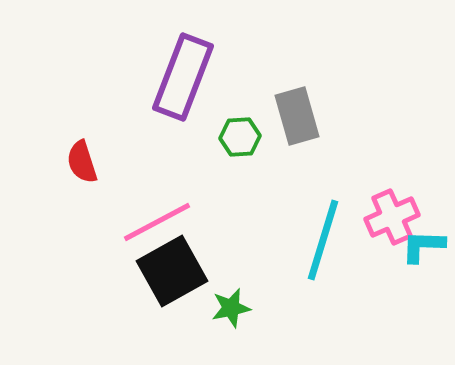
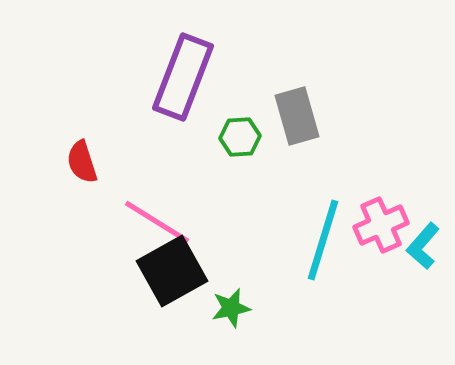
pink cross: moved 11 px left, 8 px down
pink line: rotated 60 degrees clockwise
cyan L-shape: rotated 51 degrees counterclockwise
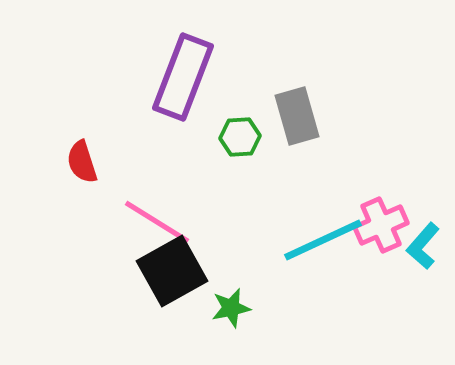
cyan line: rotated 48 degrees clockwise
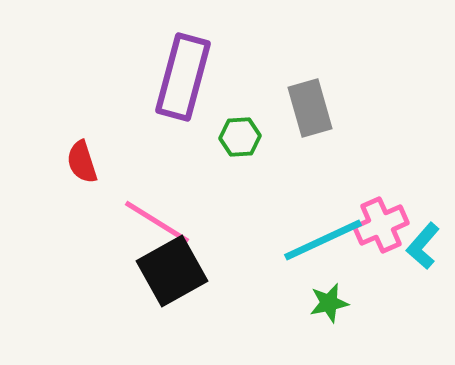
purple rectangle: rotated 6 degrees counterclockwise
gray rectangle: moved 13 px right, 8 px up
green star: moved 98 px right, 5 px up
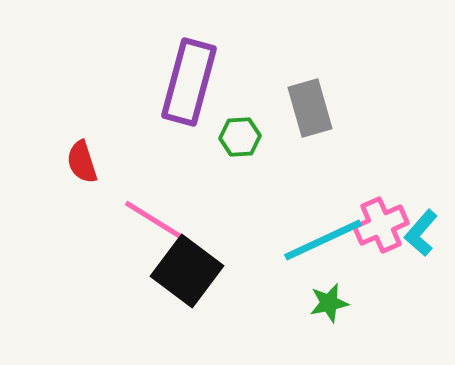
purple rectangle: moved 6 px right, 5 px down
cyan L-shape: moved 2 px left, 13 px up
black square: moved 15 px right; rotated 24 degrees counterclockwise
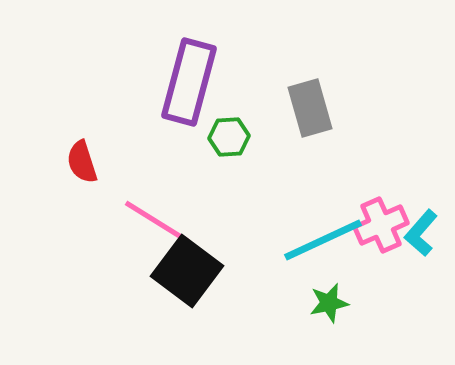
green hexagon: moved 11 px left
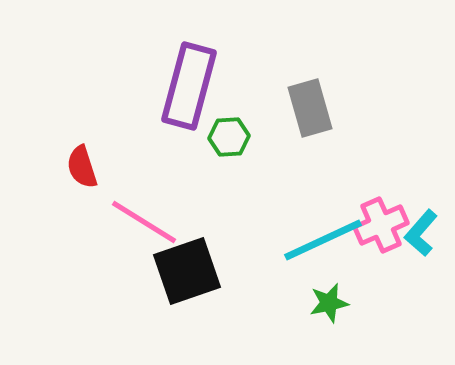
purple rectangle: moved 4 px down
red semicircle: moved 5 px down
pink line: moved 13 px left
black square: rotated 34 degrees clockwise
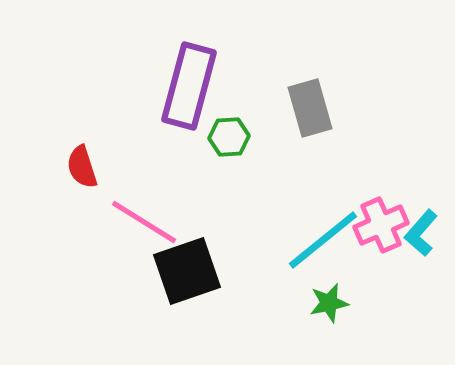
cyan line: rotated 14 degrees counterclockwise
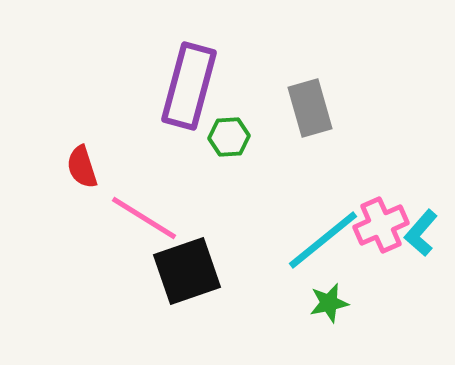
pink line: moved 4 px up
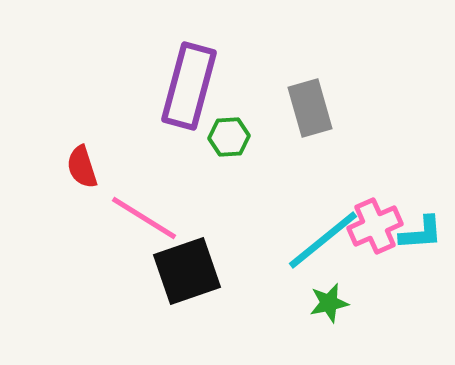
pink cross: moved 6 px left, 1 px down
cyan L-shape: rotated 135 degrees counterclockwise
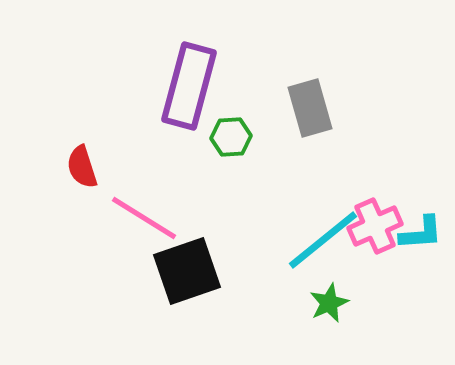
green hexagon: moved 2 px right
green star: rotated 12 degrees counterclockwise
